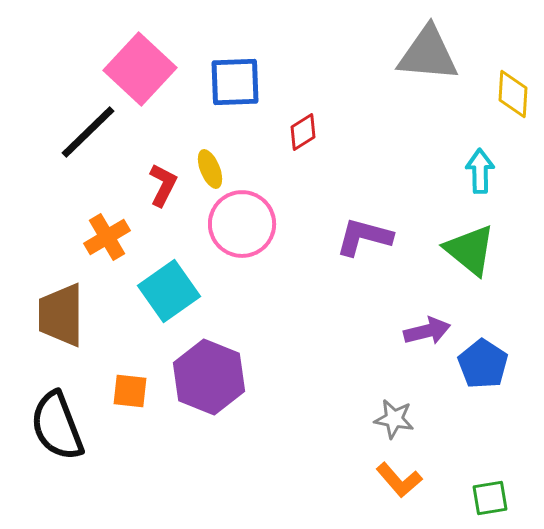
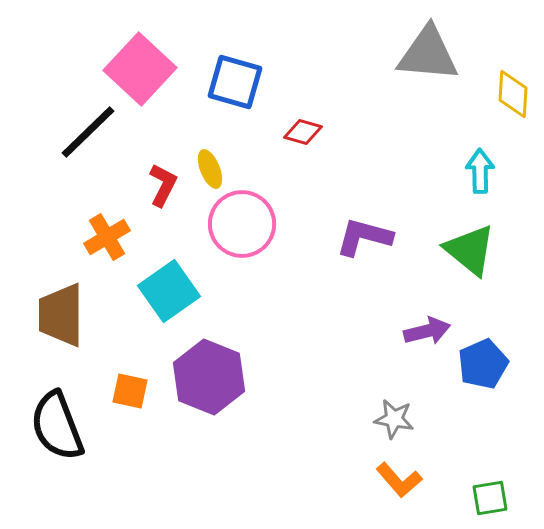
blue square: rotated 18 degrees clockwise
red diamond: rotated 48 degrees clockwise
blue pentagon: rotated 15 degrees clockwise
orange square: rotated 6 degrees clockwise
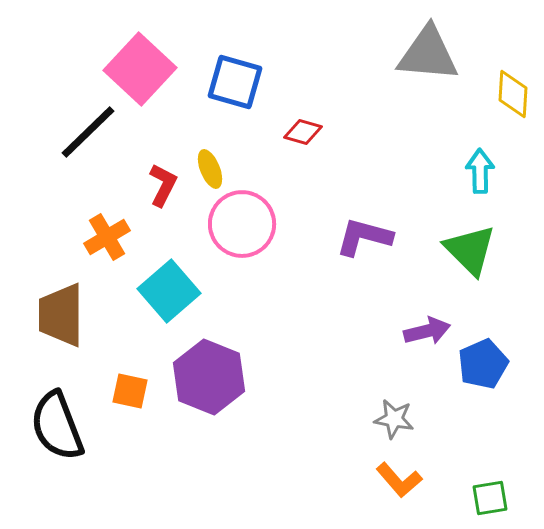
green triangle: rotated 6 degrees clockwise
cyan square: rotated 6 degrees counterclockwise
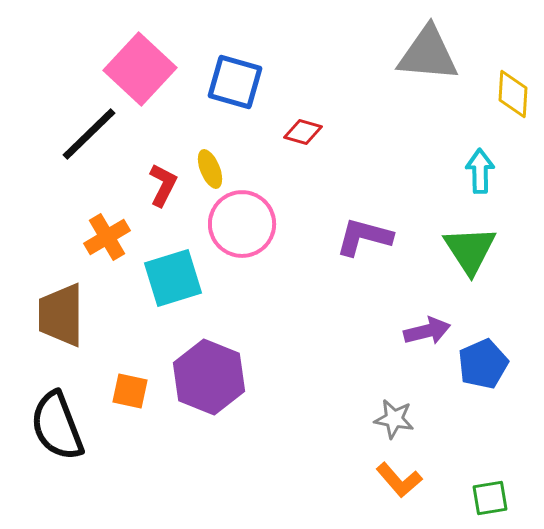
black line: moved 1 px right, 2 px down
green triangle: rotated 12 degrees clockwise
cyan square: moved 4 px right, 13 px up; rotated 24 degrees clockwise
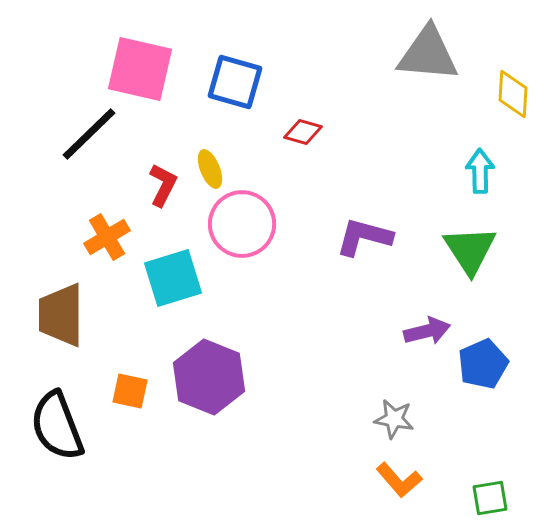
pink square: rotated 30 degrees counterclockwise
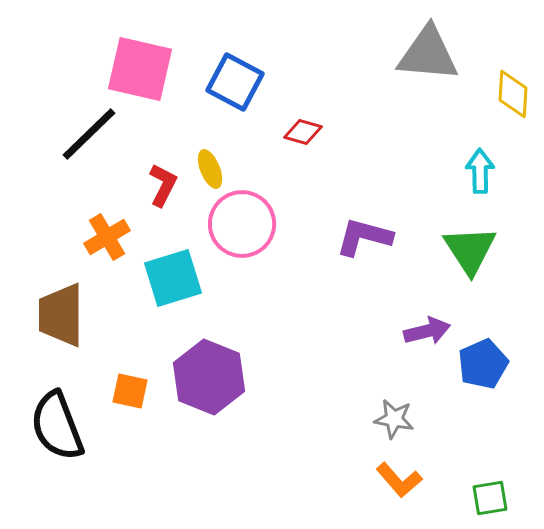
blue square: rotated 12 degrees clockwise
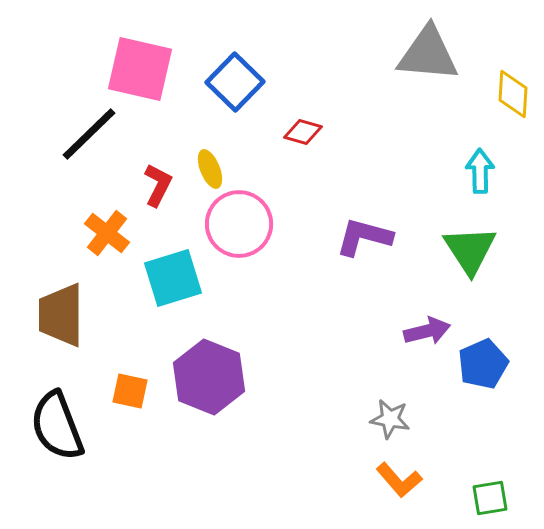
blue square: rotated 16 degrees clockwise
red L-shape: moved 5 px left
pink circle: moved 3 px left
orange cross: moved 4 px up; rotated 21 degrees counterclockwise
gray star: moved 4 px left
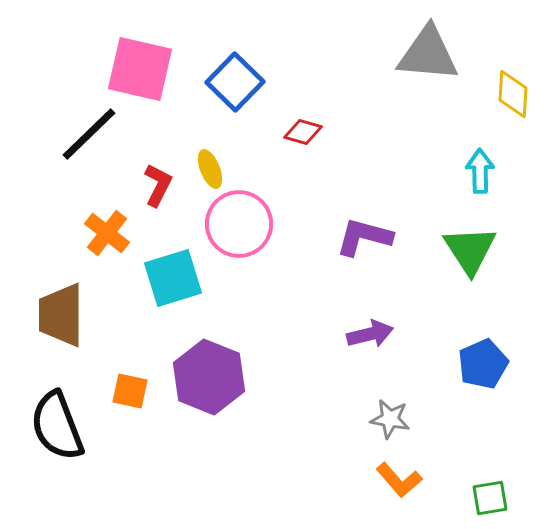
purple arrow: moved 57 px left, 3 px down
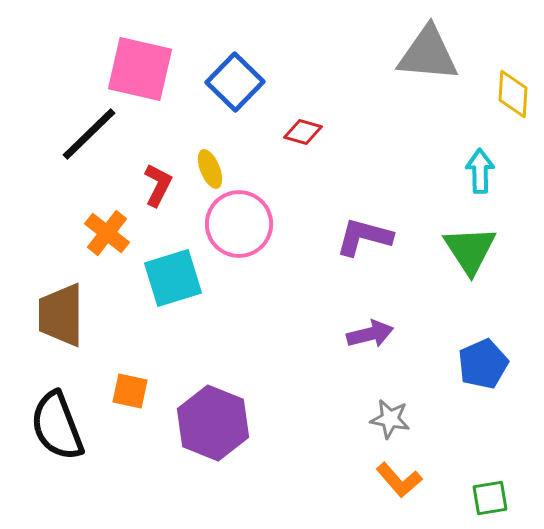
purple hexagon: moved 4 px right, 46 px down
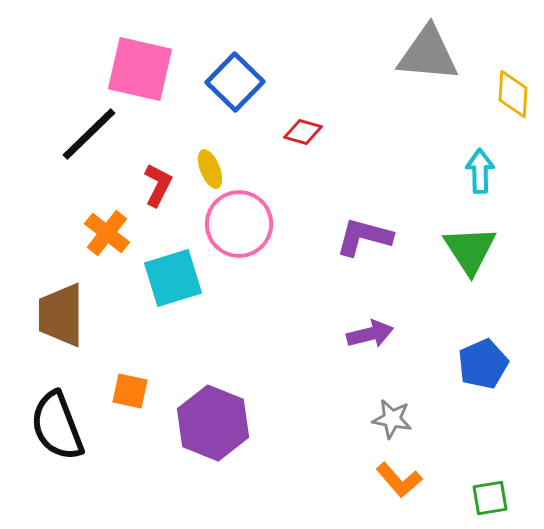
gray star: moved 2 px right
